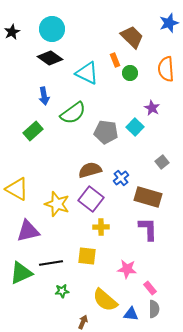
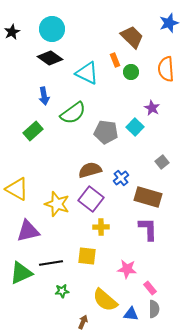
green circle: moved 1 px right, 1 px up
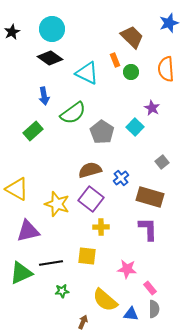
gray pentagon: moved 4 px left; rotated 25 degrees clockwise
brown rectangle: moved 2 px right
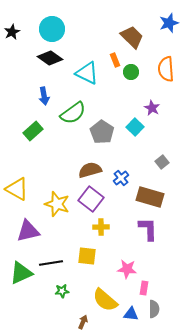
pink rectangle: moved 6 px left; rotated 48 degrees clockwise
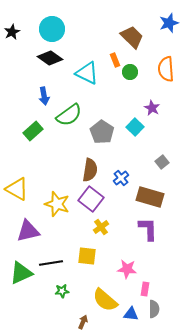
green circle: moved 1 px left
green semicircle: moved 4 px left, 2 px down
brown semicircle: rotated 115 degrees clockwise
yellow cross: rotated 35 degrees counterclockwise
pink rectangle: moved 1 px right, 1 px down
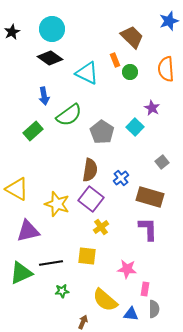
blue star: moved 2 px up
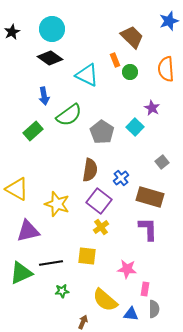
cyan triangle: moved 2 px down
purple square: moved 8 px right, 2 px down
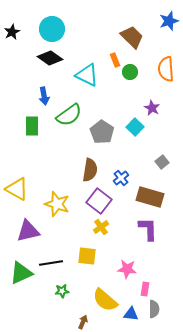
green rectangle: moved 1 px left, 5 px up; rotated 48 degrees counterclockwise
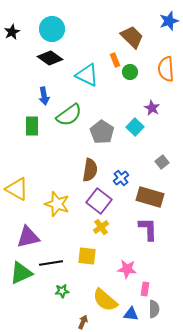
purple triangle: moved 6 px down
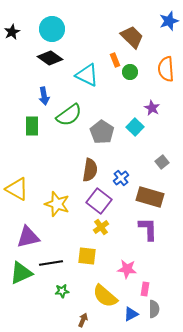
yellow semicircle: moved 4 px up
blue triangle: rotated 35 degrees counterclockwise
brown arrow: moved 2 px up
